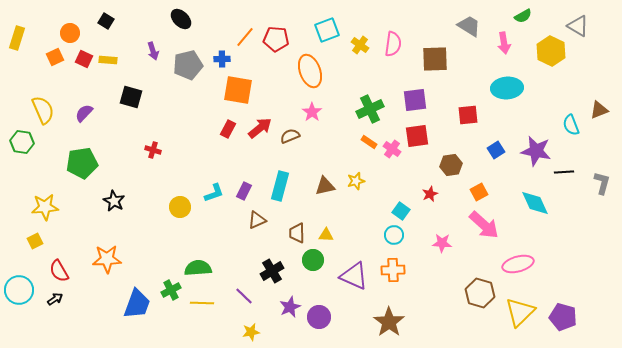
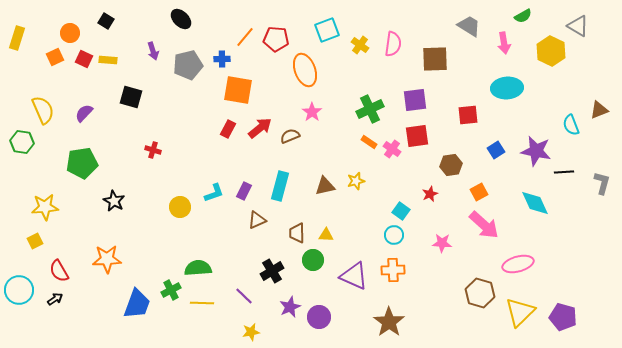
orange ellipse at (310, 71): moved 5 px left, 1 px up
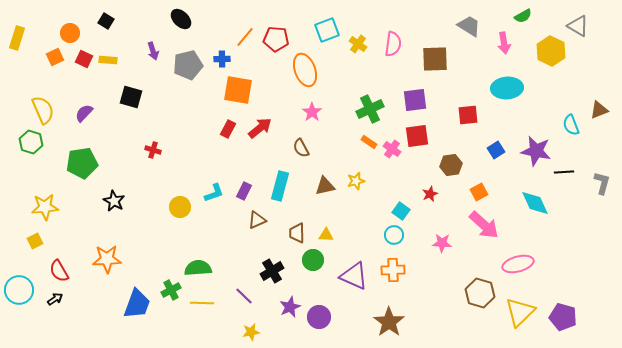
yellow cross at (360, 45): moved 2 px left, 1 px up
brown semicircle at (290, 136): moved 11 px right, 12 px down; rotated 96 degrees counterclockwise
green hexagon at (22, 142): moved 9 px right; rotated 10 degrees clockwise
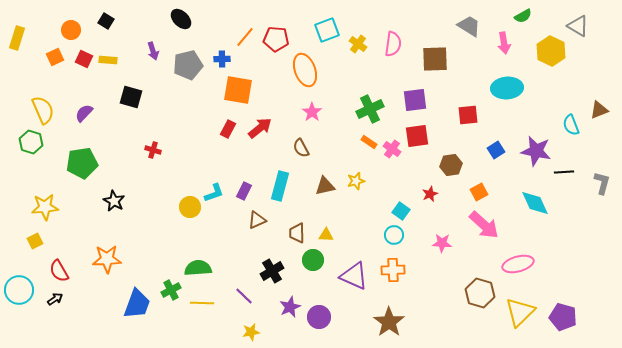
orange circle at (70, 33): moved 1 px right, 3 px up
yellow circle at (180, 207): moved 10 px right
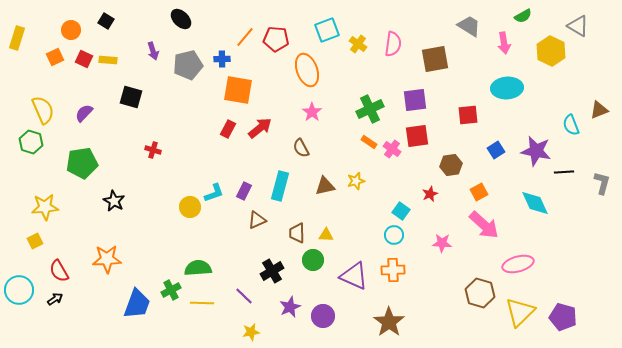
brown square at (435, 59): rotated 8 degrees counterclockwise
orange ellipse at (305, 70): moved 2 px right
purple circle at (319, 317): moved 4 px right, 1 px up
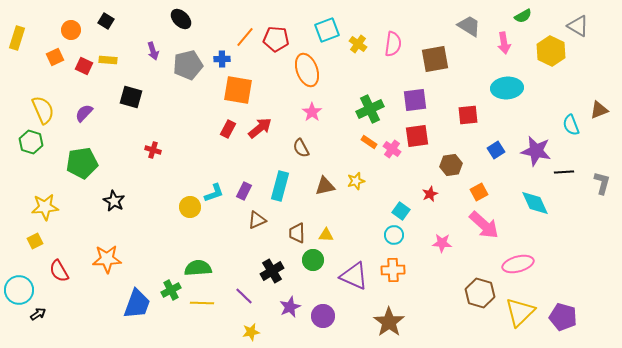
red square at (84, 59): moved 7 px down
black arrow at (55, 299): moved 17 px left, 15 px down
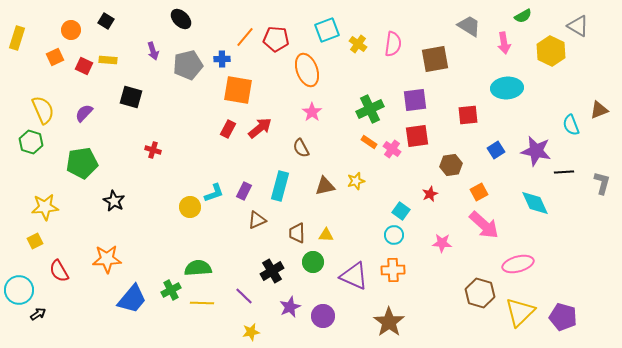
green circle at (313, 260): moved 2 px down
blue trapezoid at (137, 304): moved 5 px left, 5 px up; rotated 20 degrees clockwise
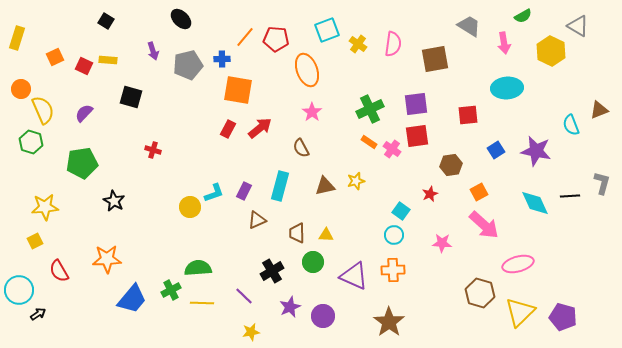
orange circle at (71, 30): moved 50 px left, 59 px down
purple square at (415, 100): moved 1 px right, 4 px down
black line at (564, 172): moved 6 px right, 24 px down
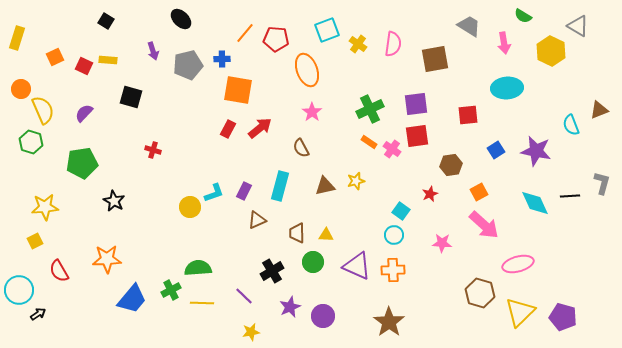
green semicircle at (523, 16): rotated 60 degrees clockwise
orange line at (245, 37): moved 4 px up
purple triangle at (354, 276): moved 3 px right, 10 px up
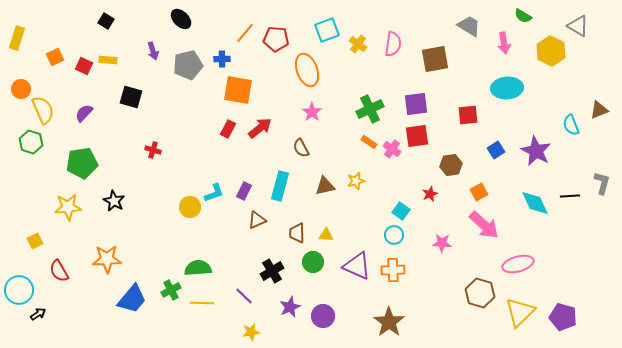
purple star at (536, 151): rotated 16 degrees clockwise
yellow star at (45, 207): moved 23 px right
